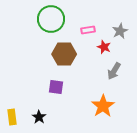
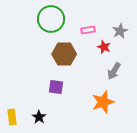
orange star: moved 4 px up; rotated 15 degrees clockwise
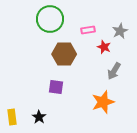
green circle: moved 1 px left
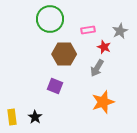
gray arrow: moved 17 px left, 3 px up
purple square: moved 1 px left, 1 px up; rotated 14 degrees clockwise
black star: moved 4 px left
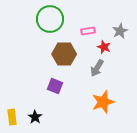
pink rectangle: moved 1 px down
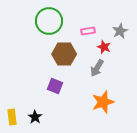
green circle: moved 1 px left, 2 px down
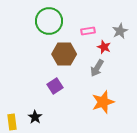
purple square: rotated 35 degrees clockwise
yellow rectangle: moved 5 px down
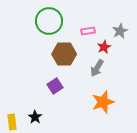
red star: rotated 24 degrees clockwise
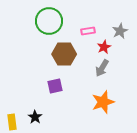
gray arrow: moved 5 px right
purple square: rotated 21 degrees clockwise
